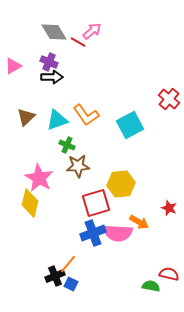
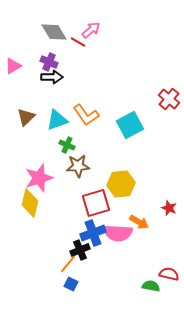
pink arrow: moved 1 px left, 1 px up
pink star: rotated 24 degrees clockwise
black cross: moved 25 px right, 26 px up
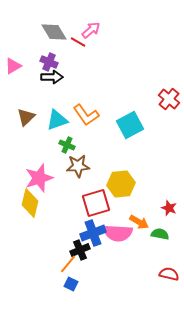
green semicircle: moved 9 px right, 52 px up
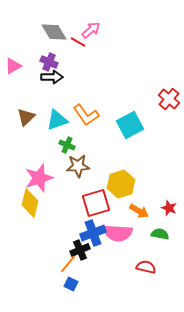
yellow hexagon: rotated 12 degrees counterclockwise
orange arrow: moved 11 px up
red semicircle: moved 23 px left, 7 px up
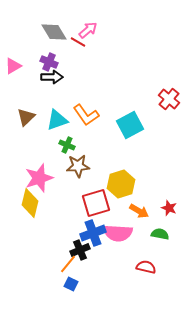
pink arrow: moved 3 px left
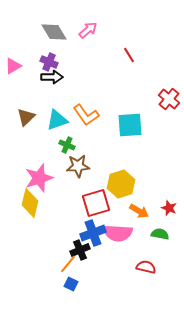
red line: moved 51 px right, 13 px down; rotated 28 degrees clockwise
cyan square: rotated 24 degrees clockwise
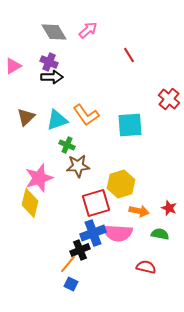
orange arrow: rotated 18 degrees counterclockwise
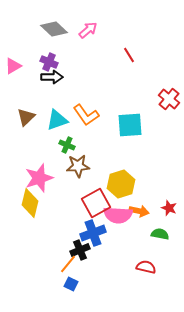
gray diamond: moved 3 px up; rotated 16 degrees counterclockwise
red square: rotated 12 degrees counterclockwise
pink semicircle: moved 18 px up
